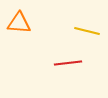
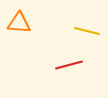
red line: moved 1 px right, 2 px down; rotated 8 degrees counterclockwise
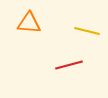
orange triangle: moved 10 px right
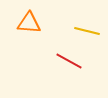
red line: moved 4 px up; rotated 44 degrees clockwise
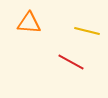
red line: moved 2 px right, 1 px down
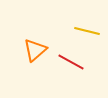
orange triangle: moved 6 px right, 27 px down; rotated 45 degrees counterclockwise
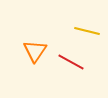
orange triangle: moved 1 px down; rotated 15 degrees counterclockwise
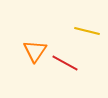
red line: moved 6 px left, 1 px down
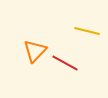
orange triangle: rotated 10 degrees clockwise
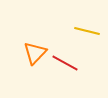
orange triangle: moved 2 px down
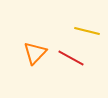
red line: moved 6 px right, 5 px up
